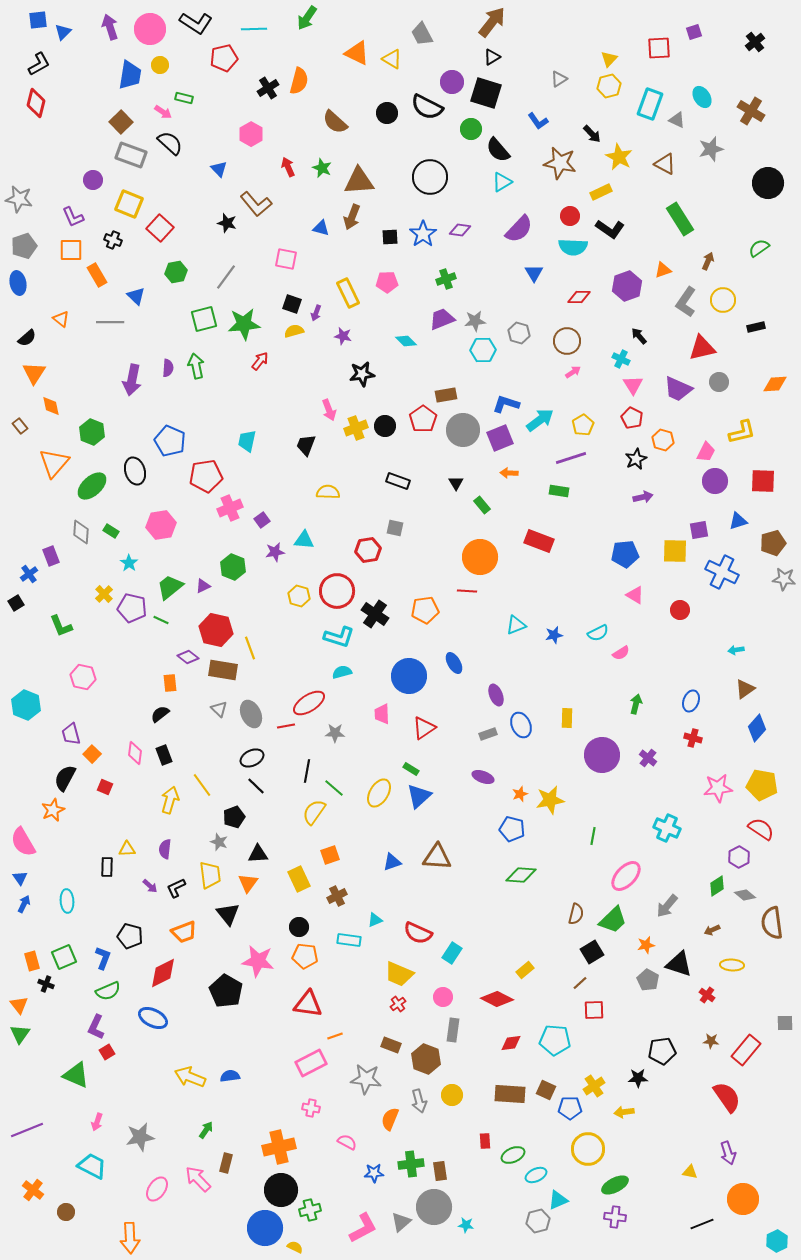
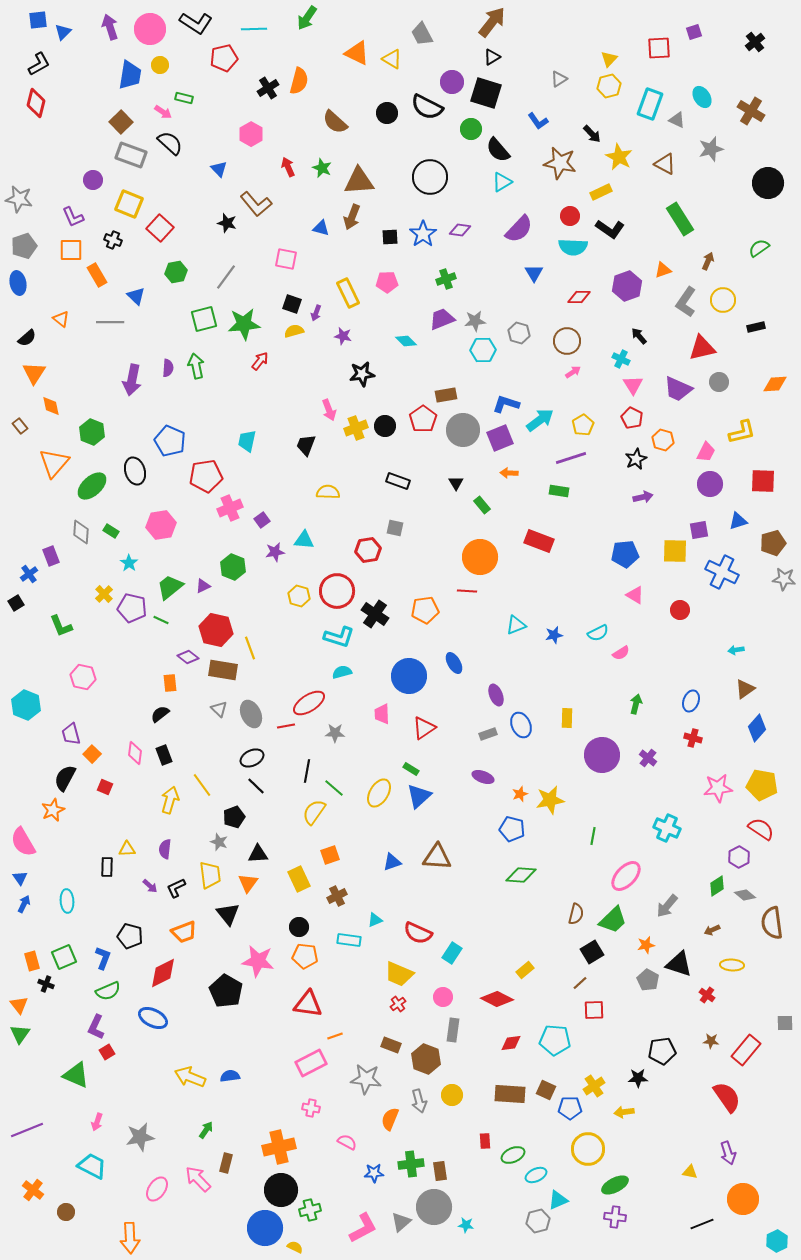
purple circle at (715, 481): moved 5 px left, 3 px down
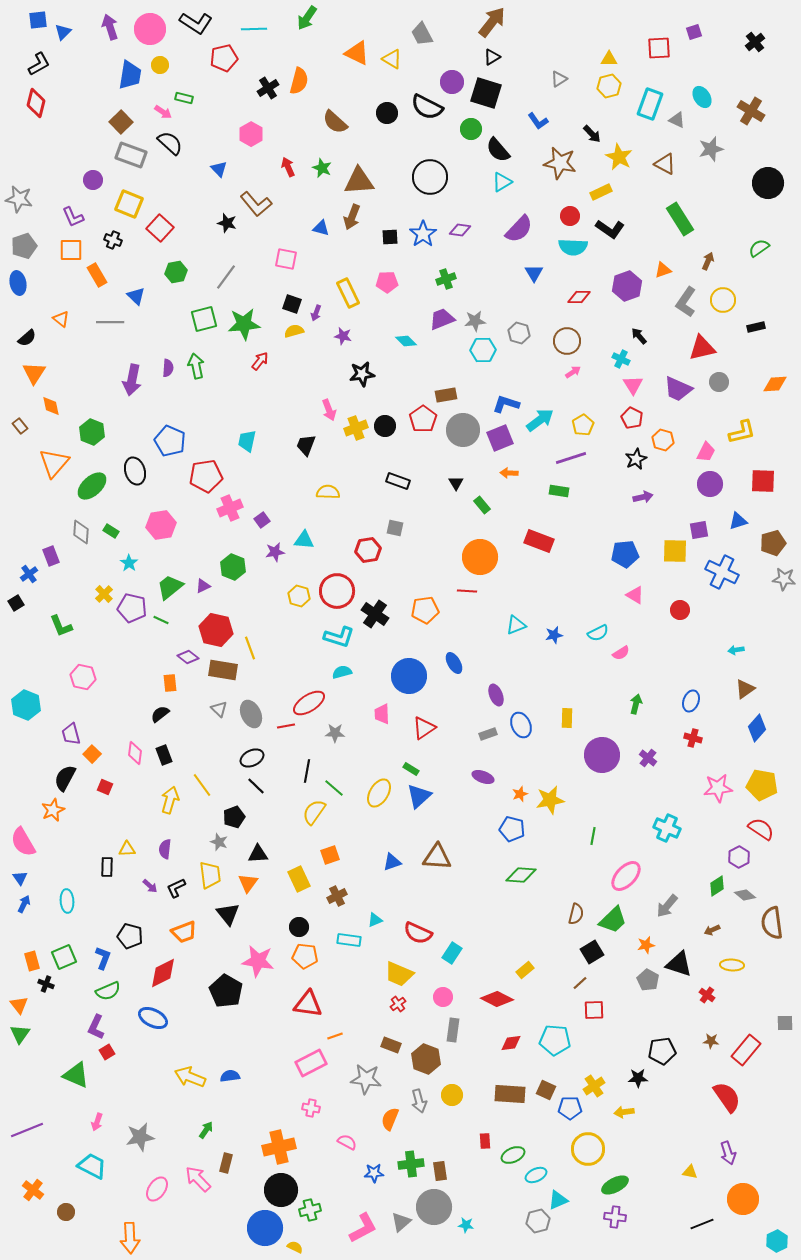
yellow triangle at (609, 59): rotated 48 degrees clockwise
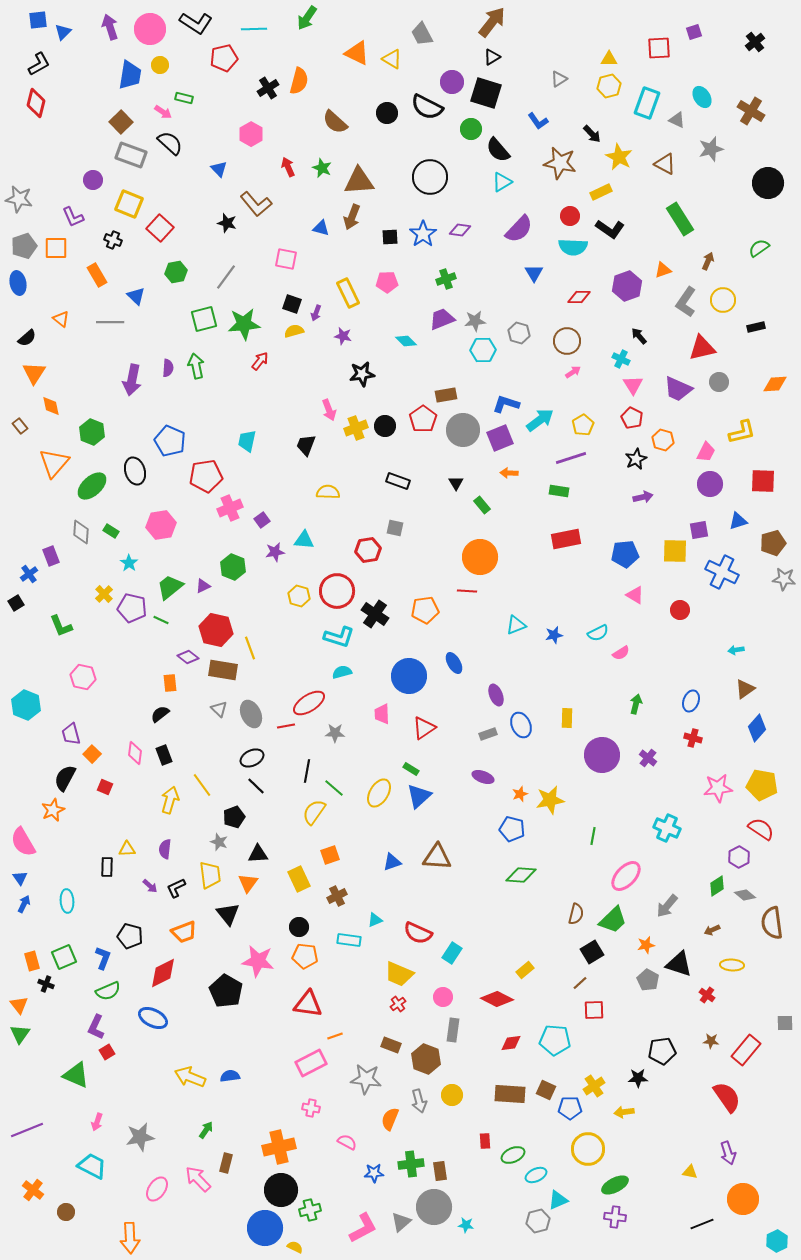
cyan rectangle at (650, 104): moved 3 px left, 1 px up
orange square at (71, 250): moved 15 px left, 2 px up
red rectangle at (539, 541): moved 27 px right, 2 px up; rotated 32 degrees counterclockwise
